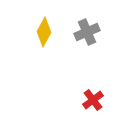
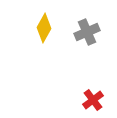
yellow diamond: moved 4 px up
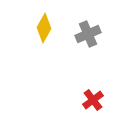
gray cross: moved 1 px right, 2 px down
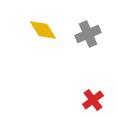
yellow diamond: moved 1 px left, 2 px down; rotated 60 degrees counterclockwise
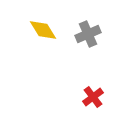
red cross: moved 3 px up
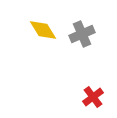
gray cross: moved 6 px left
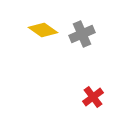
yellow diamond: rotated 24 degrees counterclockwise
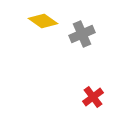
yellow diamond: moved 9 px up
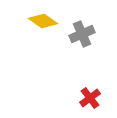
red cross: moved 3 px left, 1 px down
